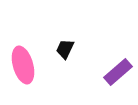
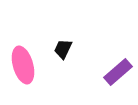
black trapezoid: moved 2 px left
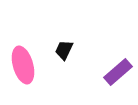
black trapezoid: moved 1 px right, 1 px down
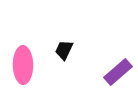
pink ellipse: rotated 15 degrees clockwise
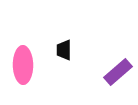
black trapezoid: rotated 25 degrees counterclockwise
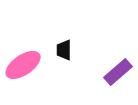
pink ellipse: rotated 57 degrees clockwise
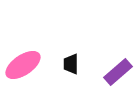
black trapezoid: moved 7 px right, 14 px down
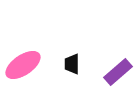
black trapezoid: moved 1 px right
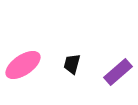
black trapezoid: rotated 15 degrees clockwise
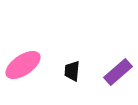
black trapezoid: moved 7 px down; rotated 10 degrees counterclockwise
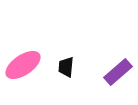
black trapezoid: moved 6 px left, 4 px up
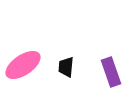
purple rectangle: moved 7 px left; rotated 68 degrees counterclockwise
